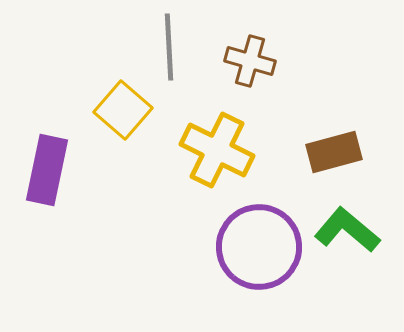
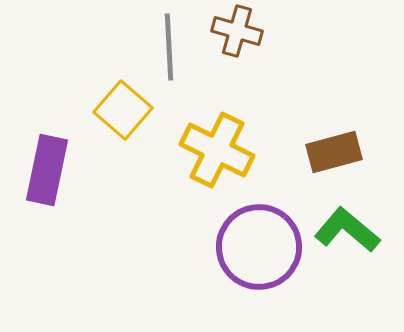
brown cross: moved 13 px left, 30 px up
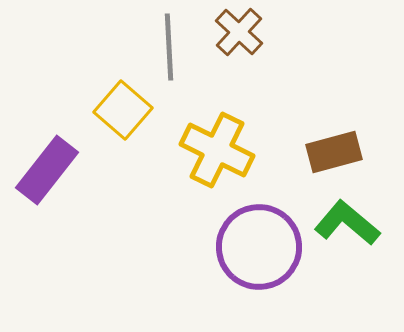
brown cross: moved 2 px right, 1 px down; rotated 27 degrees clockwise
purple rectangle: rotated 26 degrees clockwise
green L-shape: moved 7 px up
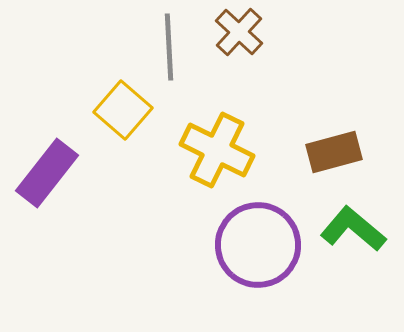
purple rectangle: moved 3 px down
green L-shape: moved 6 px right, 6 px down
purple circle: moved 1 px left, 2 px up
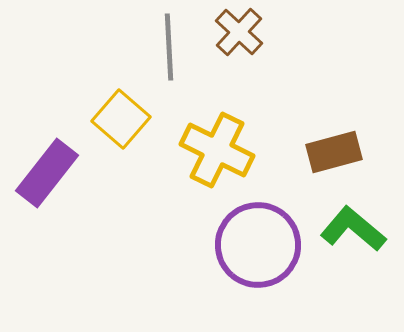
yellow square: moved 2 px left, 9 px down
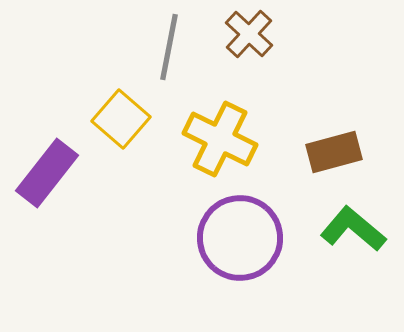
brown cross: moved 10 px right, 2 px down
gray line: rotated 14 degrees clockwise
yellow cross: moved 3 px right, 11 px up
purple circle: moved 18 px left, 7 px up
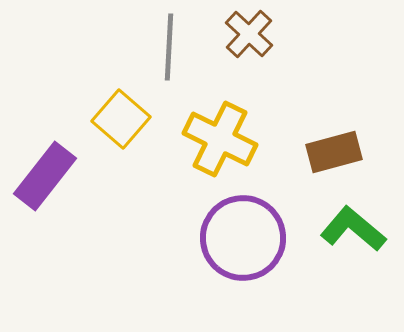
gray line: rotated 8 degrees counterclockwise
purple rectangle: moved 2 px left, 3 px down
purple circle: moved 3 px right
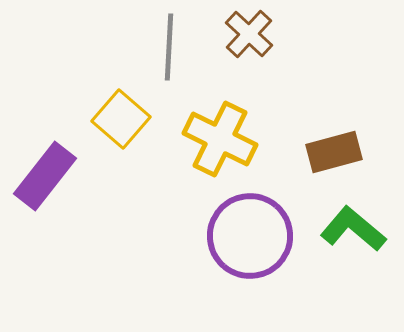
purple circle: moved 7 px right, 2 px up
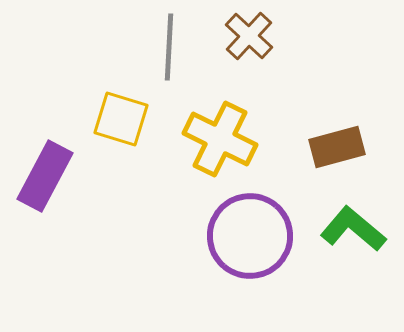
brown cross: moved 2 px down
yellow square: rotated 24 degrees counterclockwise
brown rectangle: moved 3 px right, 5 px up
purple rectangle: rotated 10 degrees counterclockwise
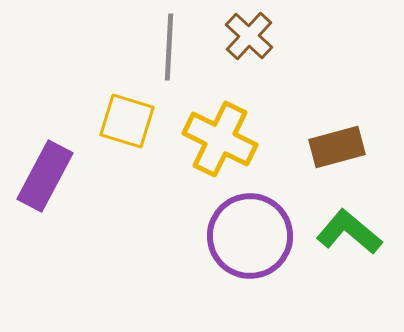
yellow square: moved 6 px right, 2 px down
green L-shape: moved 4 px left, 3 px down
